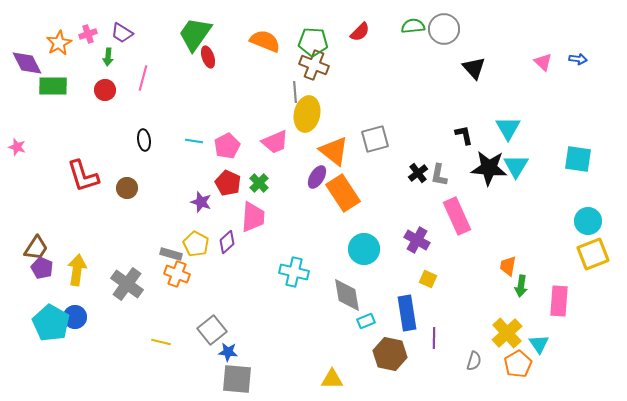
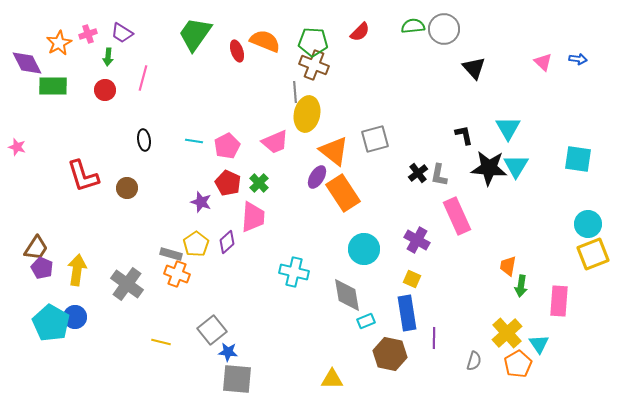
red ellipse at (208, 57): moved 29 px right, 6 px up
cyan circle at (588, 221): moved 3 px down
yellow pentagon at (196, 244): rotated 10 degrees clockwise
yellow square at (428, 279): moved 16 px left
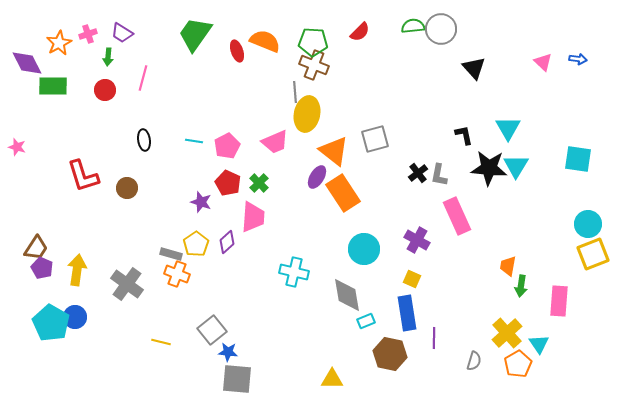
gray circle at (444, 29): moved 3 px left
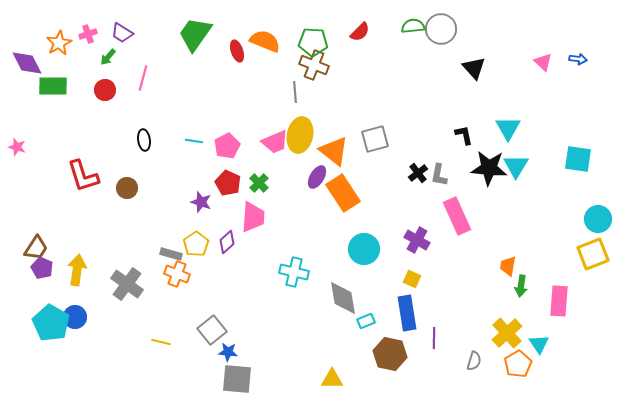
green arrow at (108, 57): rotated 36 degrees clockwise
yellow ellipse at (307, 114): moved 7 px left, 21 px down
cyan circle at (588, 224): moved 10 px right, 5 px up
gray diamond at (347, 295): moved 4 px left, 3 px down
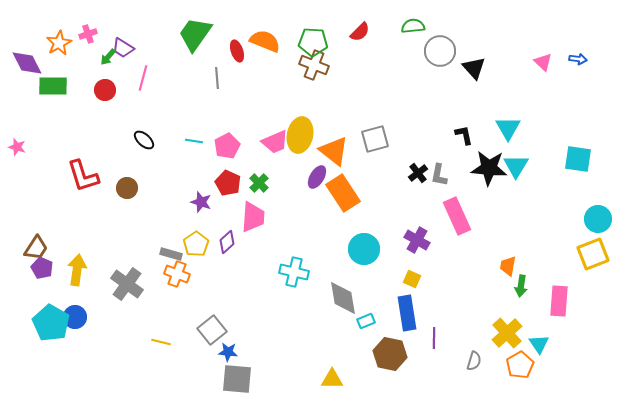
gray circle at (441, 29): moved 1 px left, 22 px down
purple trapezoid at (122, 33): moved 1 px right, 15 px down
gray line at (295, 92): moved 78 px left, 14 px up
black ellipse at (144, 140): rotated 40 degrees counterclockwise
orange pentagon at (518, 364): moved 2 px right, 1 px down
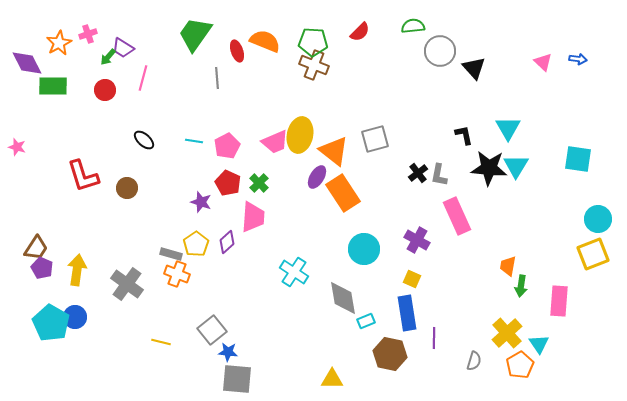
cyan cross at (294, 272): rotated 20 degrees clockwise
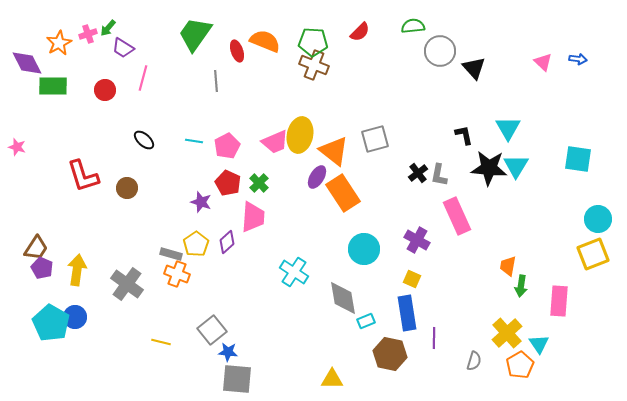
green arrow at (108, 57): moved 29 px up
gray line at (217, 78): moved 1 px left, 3 px down
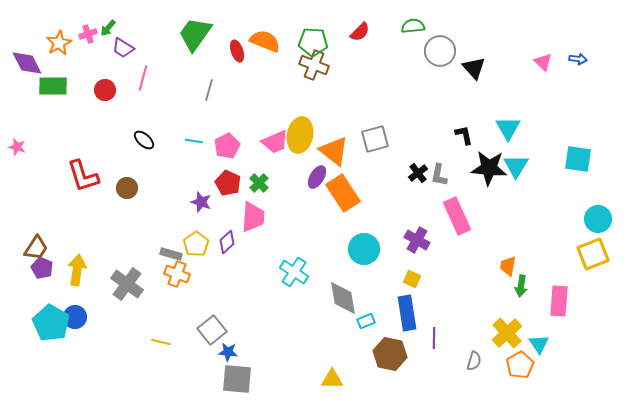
gray line at (216, 81): moved 7 px left, 9 px down; rotated 20 degrees clockwise
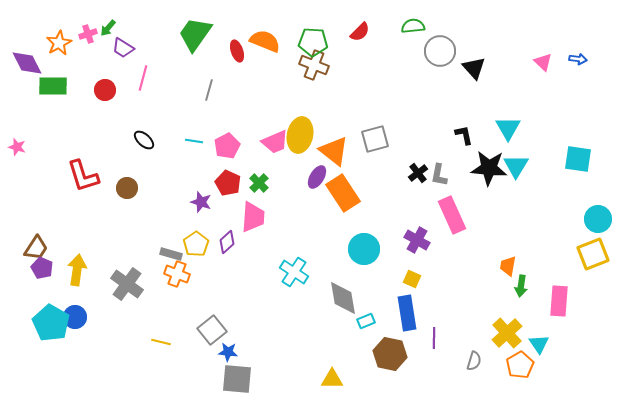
pink rectangle at (457, 216): moved 5 px left, 1 px up
